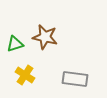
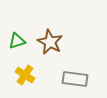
brown star: moved 5 px right, 5 px down; rotated 15 degrees clockwise
green triangle: moved 2 px right, 3 px up
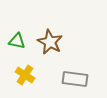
green triangle: rotated 30 degrees clockwise
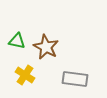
brown star: moved 4 px left, 5 px down
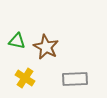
yellow cross: moved 3 px down
gray rectangle: rotated 10 degrees counterclockwise
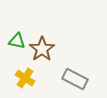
brown star: moved 4 px left, 2 px down; rotated 10 degrees clockwise
gray rectangle: rotated 30 degrees clockwise
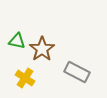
gray rectangle: moved 2 px right, 7 px up
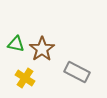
green triangle: moved 1 px left, 3 px down
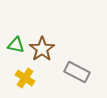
green triangle: moved 1 px down
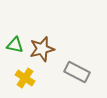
green triangle: moved 1 px left
brown star: rotated 20 degrees clockwise
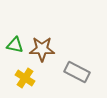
brown star: rotated 15 degrees clockwise
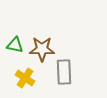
gray rectangle: moved 13 px left; rotated 60 degrees clockwise
